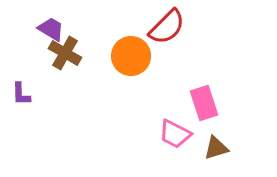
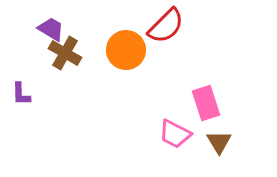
red semicircle: moved 1 px left, 1 px up
orange circle: moved 5 px left, 6 px up
pink rectangle: moved 2 px right
brown triangle: moved 3 px right, 6 px up; rotated 44 degrees counterclockwise
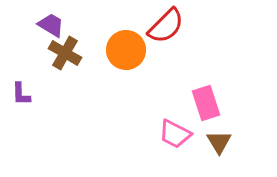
purple trapezoid: moved 4 px up
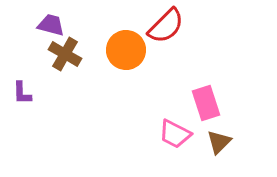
purple trapezoid: rotated 16 degrees counterclockwise
brown cross: moved 1 px down
purple L-shape: moved 1 px right, 1 px up
brown triangle: rotated 16 degrees clockwise
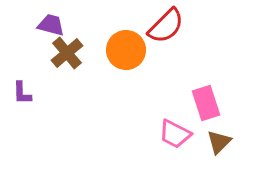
brown cross: moved 2 px right, 1 px up; rotated 20 degrees clockwise
